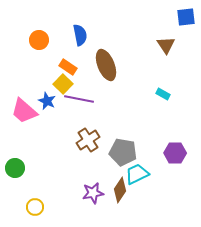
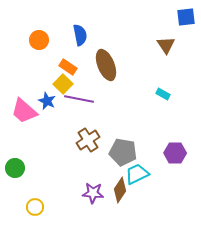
purple star: rotated 15 degrees clockwise
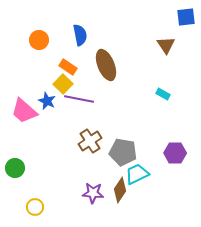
brown cross: moved 2 px right, 1 px down
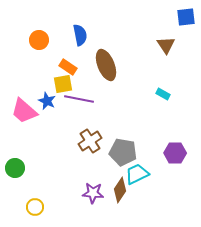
yellow square: rotated 36 degrees clockwise
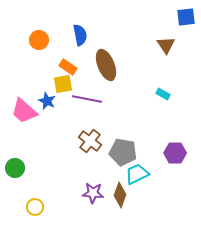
purple line: moved 8 px right
brown cross: rotated 20 degrees counterclockwise
brown diamond: moved 5 px down; rotated 15 degrees counterclockwise
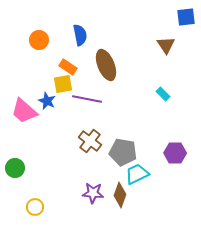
cyan rectangle: rotated 16 degrees clockwise
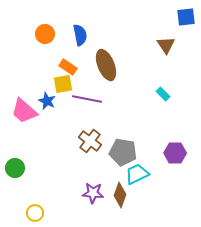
orange circle: moved 6 px right, 6 px up
yellow circle: moved 6 px down
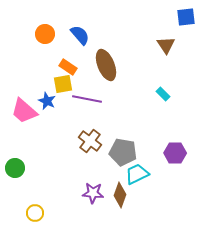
blue semicircle: rotated 30 degrees counterclockwise
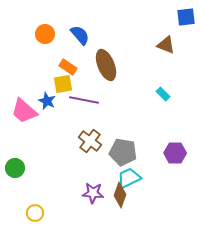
brown triangle: rotated 36 degrees counterclockwise
purple line: moved 3 px left, 1 px down
cyan trapezoid: moved 8 px left, 4 px down
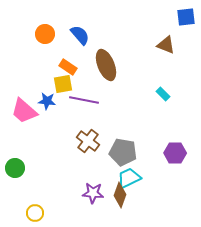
blue star: rotated 18 degrees counterclockwise
brown cross: moved 2 px left
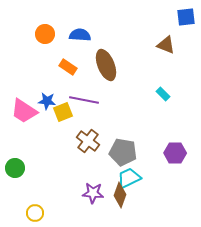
blue semicircle: rotated 45 degrees counterclockwise
yellow square: moved 28 px down; rotated 12 degrees counterclockwise
pink trapezoid: rotated 8 degrees counterclockwise
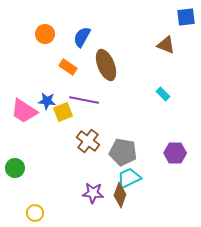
blue semicircle: moved 2 px right, 2 px down; rotated 65 degrees counterclockwise
